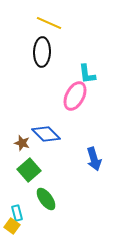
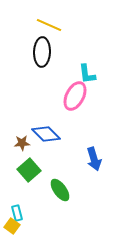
yellow line: moved 2 px down
brown star: rotated 21 degrees counterclockwise
green ellipse: moved 14 px right, 9 px up
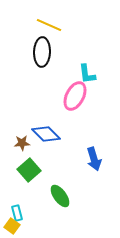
green ellipse: moved 6 px down
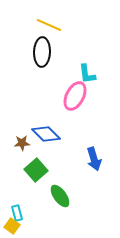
green square: moved 7 px right
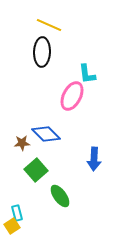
pink ellipse: moved 3 px left
blue arrow: rotated 20 degrees clockwise
yellow square: rotated 21 degrees clockwise
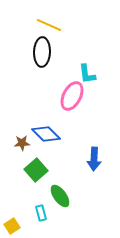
cyan rectangle: moved 24 px right
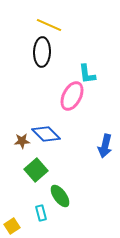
brown star: moved 2 px up
blue arrow: moved 11 px right, 13 px up; rotated 10 degrees clockwise
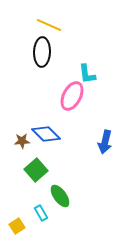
blue arrow: moved 4 px up
cyan rectangle: rotated 14 degrees counterclockwise
yellow square: moved 5 px right
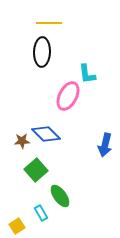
yellow line: moved 2 px up; rotated 25 degrees counterclockwise
pink ellipse: moved 4 px left
blue arrow: moved 3 px down
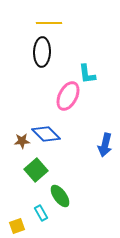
yellow square: rotated 14 degrees clockwise
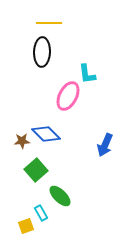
blue arrow: rotated 10 degrees clockwise
green ellipse: rotated 10 degrees counterclockwise
yellow square: moved 9 px right
